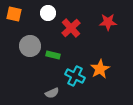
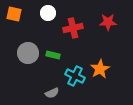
red cross: moved 2 px right; rotated 30 degrees clockwise
gray circle: moved 2 px left, 7 px down
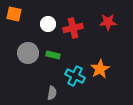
white circle: moved 11 px down
gray semicircle: rotated 56 degrees counterclockwise
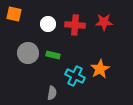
red star: moved 4 px left
red cross: moved 2 px right, 3 px up; rotated 18 degrees clockwise
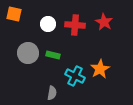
red star: rotated 30 degrees clockwise
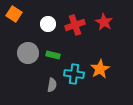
orange square: rotated 21 degrees clockwise
red cross: rotated 24 degrees counterclockwise
cyan cross: moved 1 px left, 2 px up; rotated 18 degrees counterclockwise
gray semicircle: moved 8 px up
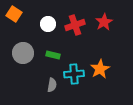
red star: rotated 12 degrees clockwise
gray circle: moved 5 px left
cyan cross: rotated 12 degrees counterclockwise
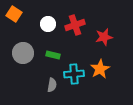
red star: moved 15 px down; rotated 18 degrees clockwise
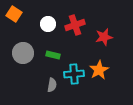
orange star: moved 1 px left, 1 px down
